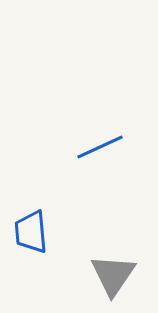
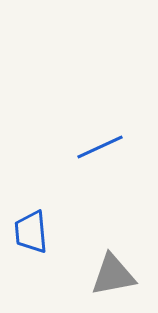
gray triangle: rotated 45 degrees clockwise
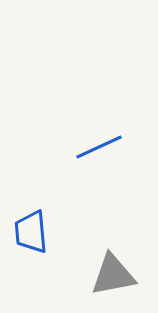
blue line: moved 1 px left
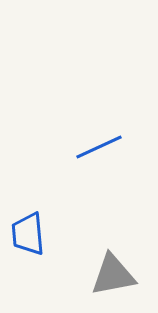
blue trapezoid: moved 3 px left, 2 px down
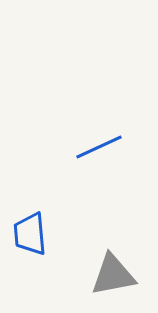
blue trapezoid: moved 2 px right
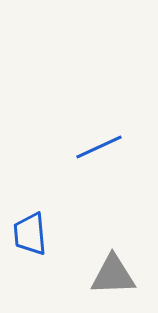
gray triangle: rotated 9 degrees clockwise
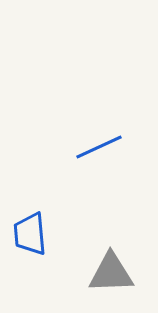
gray triangle: moved 2 px left, 2 px up
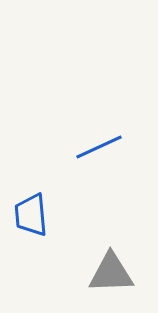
blue trapezoid: moved 1 px right, 19 px up
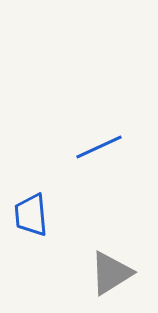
gray triangle: rotated 30 degrees counterclockwise
